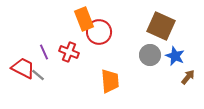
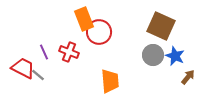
gray circle: moved 3 px right
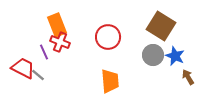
orange rectangle: moved 27 px left, 6 px down
brown square: rotated 8 degrees clockwise
red circle: moved 9 px right, 5 px down
red cross: moved 9 px left, 10 px up
brown arrow: rotated 70 degrees counterclockwise
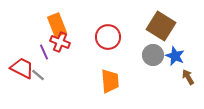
red trapezoid: moved 1 px left
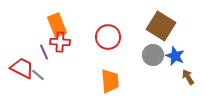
red cross: rotated 18 degrees counterclockwise
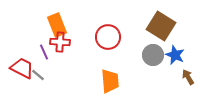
blue star: moved 1 px up
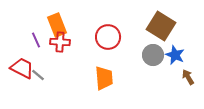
purple line: moved 8 px left, 12 px up
orange trapezoid: moved 6 px left, 3 px up
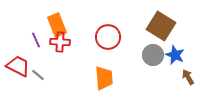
red trapezoid: moved 4 px left, 2 px up
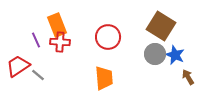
gray circle: moved 2 px right, 1 px up
red trapezoid: rotated 60 degrees counterclockwise
